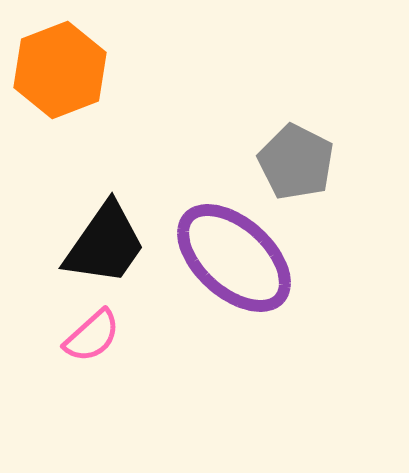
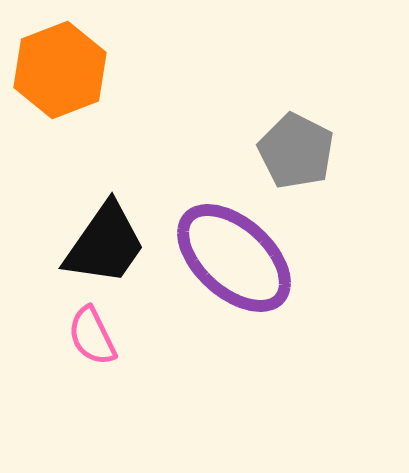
gray pentagon: moved 11 px up
pink semicircle: rotated 106 degrees clockwise
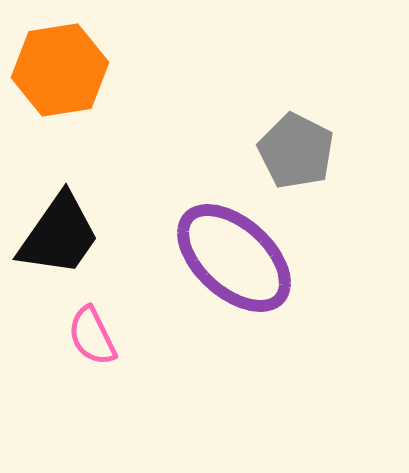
orange hexagon: rotated 12 degrees clockwise
black trapezoid: moved 46 px left, 9 px up
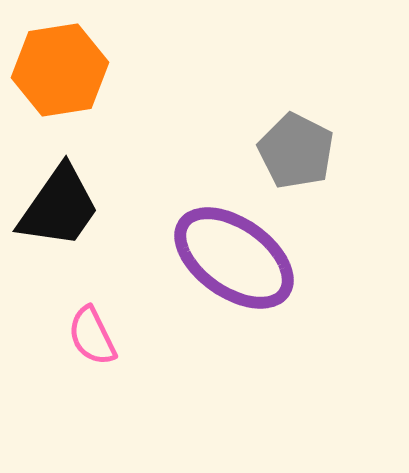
black trapezoid: moved 28 px up
purple ellipse: rotated 7 degrees counterclockwise
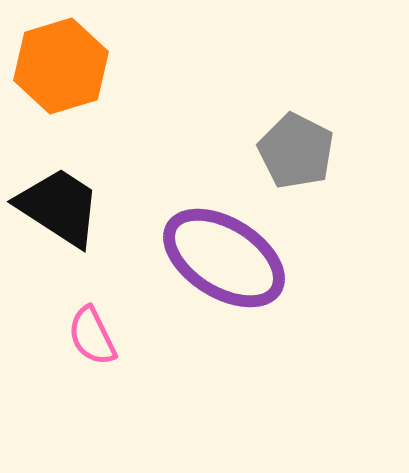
orange hexagon: moved 1 px right, 4 px up; rotated 8 degrees counterclockwise
black trapezoid: rotated 92 degrees counterclockwise
purple ellipse: moved 10 px left; rotated 3 degrees counterclockwise
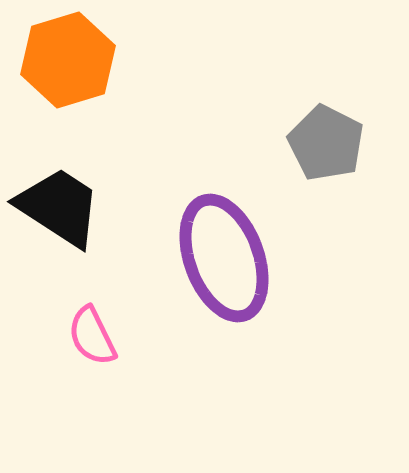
orange hexagon: moved 7 px right, 6 px up
gray pentagon: moved 30 px right, 8 px up
purple ellipse: rotated 38 degrees clockwise
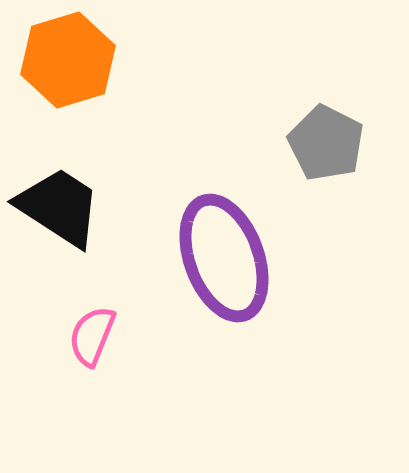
pink semicircle: rotated 48 degrees clockwise
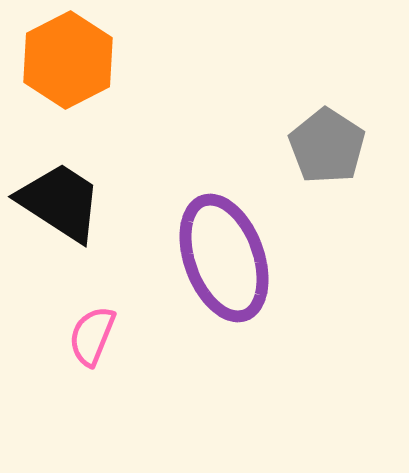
orange hexagon: rotated 10 degrees counterclockwise
gray pentagon: moved 1 px right, 3 px down; rotated 6 degrees clockwise
black trapezoid: moved 1 px right, 5 px up
